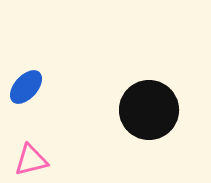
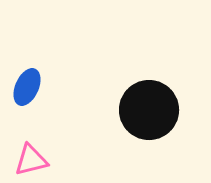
blue ellipse: moved 1 px right; rotated 18 degrees counterclockwise
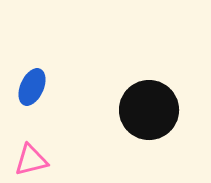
blue ellipse: moved 5 px right
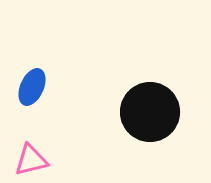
black circle: moved 1 px right, 2 px down
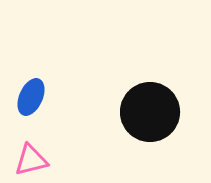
blue ellipse: moved 1 px left, 10 px down
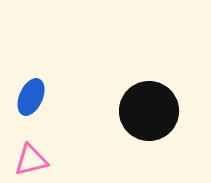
black circle: moved 1 px left, 1 px up
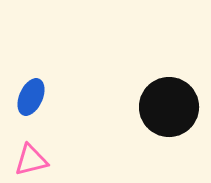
black circle: moved 20 px right, 4 px up
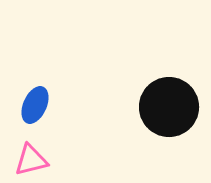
blue ellipse: moved 4 px right, 8 px down
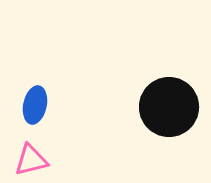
blue ellipse: rotated 12 degrees counterclockwise
